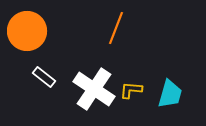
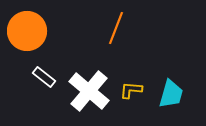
white cross: moved 5 px left, 2 px down; rotated 6 degrees clockwise
cyan trapezoid: moved 1 px right
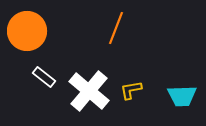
yellow L-shape: rotated 15 degrees counterclockwise
cyan trapezoid: moved 11 px right, 2 px down; rotated 72 degrees clockwise
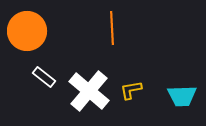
orange line: moved 4 px left; rotated 24 degrees counterclockwise
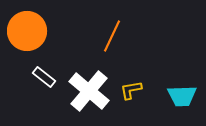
orange line: moved 8 px down; rotated 28 degrees clockwise
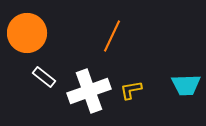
orange circle: moved 2 px down
white cross: rotated 30 degrees clockwise
cyan trapezoid: moved 4 px right, 11 px up
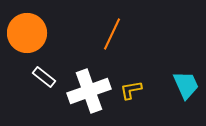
orange line: moved 2 px up
cyan trapezoid: rotated 112 degrees counterclockwise
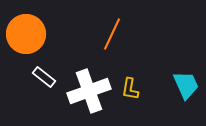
orange circle: moved 1 px left, 1 px down
yellow L-shape: moved 1 px left, 1 px up; rotated 70 degrees counterclockwise
